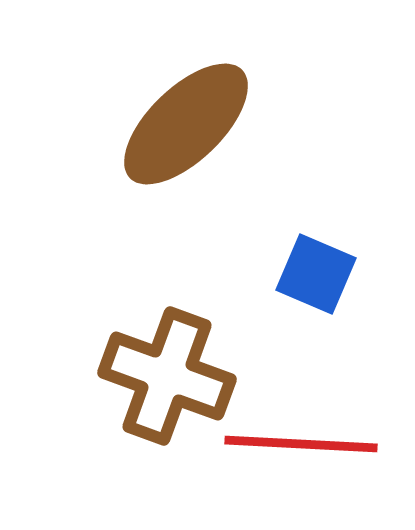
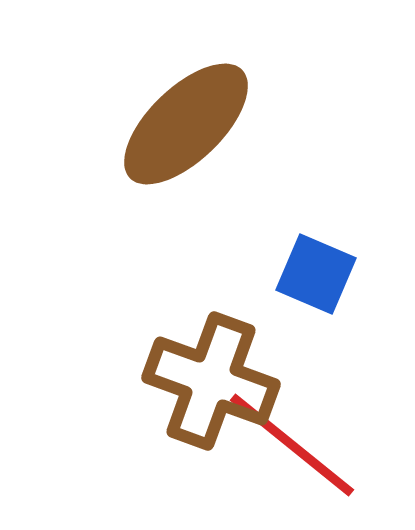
brown cross: moved 44 px right, 5 px down
red line: moved 9 px left, 1 px down; rotated 36 degrees clockwise
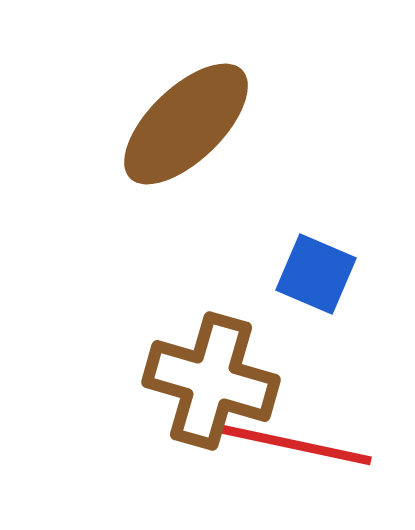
brown cross: rotated 4 degrees counterclockwise
red line: moved 4 px right; rotated 27 degrees counterclockwise
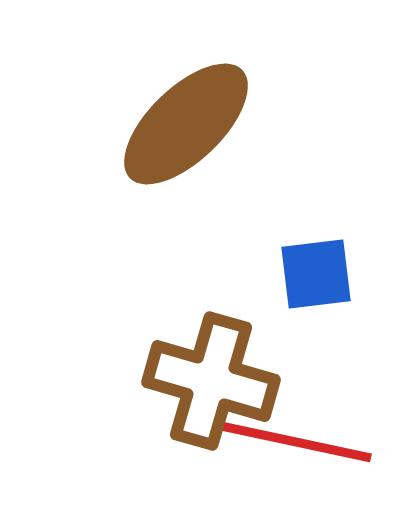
blue square: rotated 30 degrees counterclockwise
red line: moved 3 px up
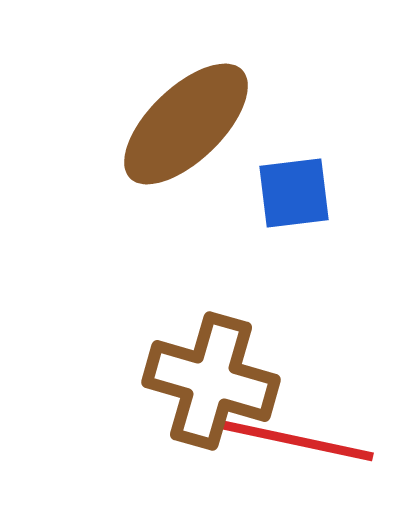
blue square: moved 22 px left, 81 px up
red line: moved 2 px right, 1 px up
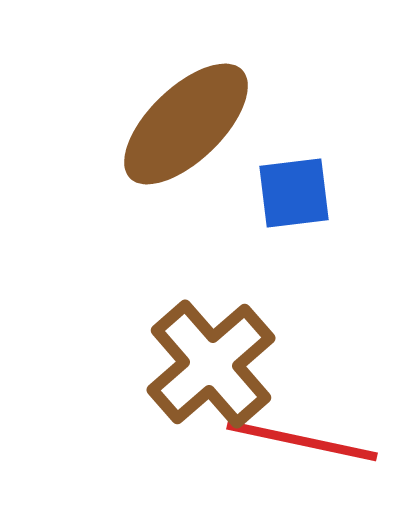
brown cross: moved 17 px up; rotated 33 degrees clockwise
red line: moved 4 px right
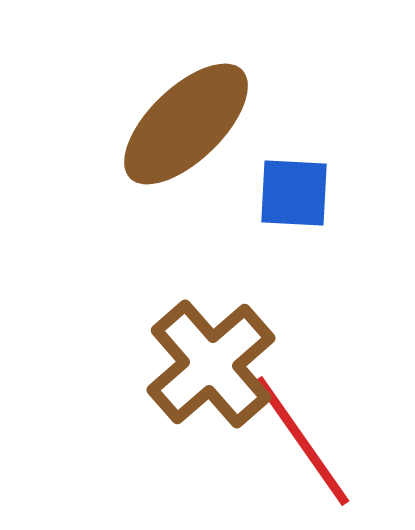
blue square: rotated 10 degrees clockwise
red line: rotated 43 degrees clockwise
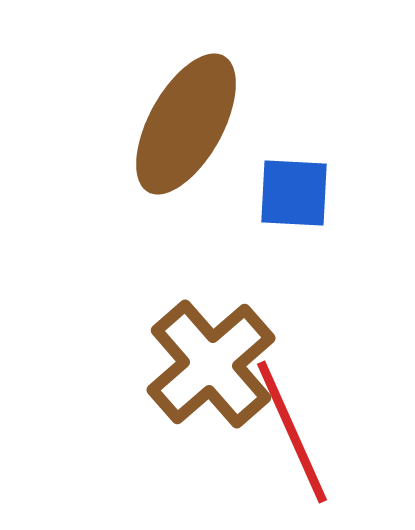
brown ellipse: rotated 17 degrees counterclockwise
red line: moved 10 px left, 9 px up; rotated 11 degrees clockwise
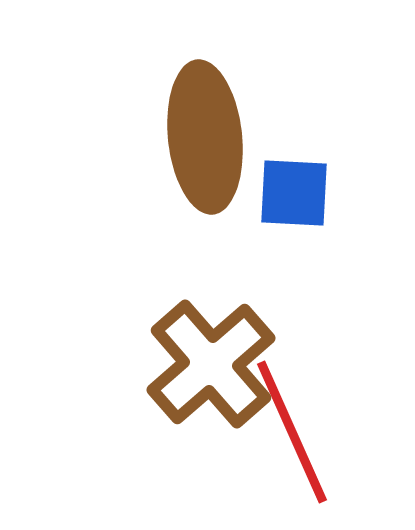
brown ellipse: moved 19 px right, 13 px down; rotated 35 degrees counterclockwise
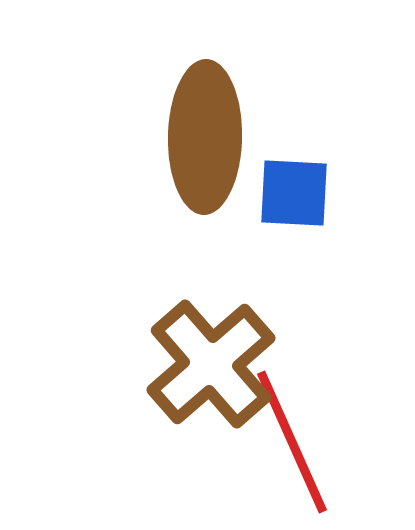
brown ellipse: rotated 7 degrees clockwise
red line: moved 10 px down
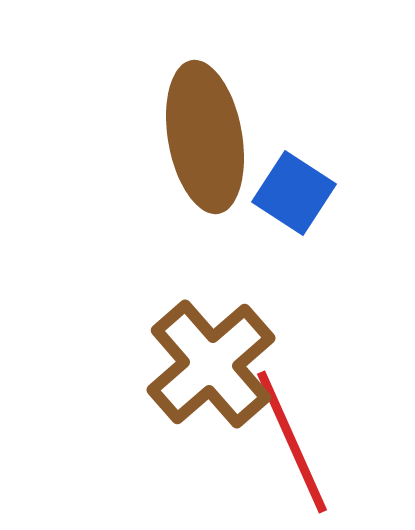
brown ellipse: rotated 11 degrees counterclockwise
blue square: rotated 30 degrees clockwise
